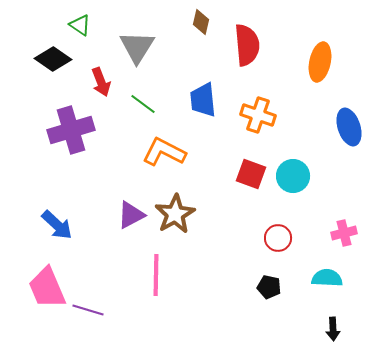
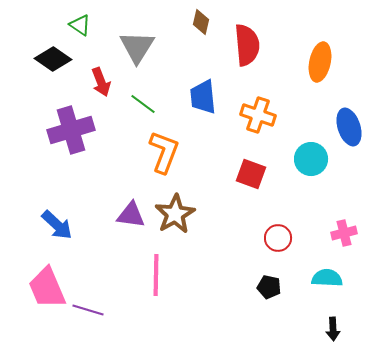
blue trapezoid: moved 3 px up
orange L-shape: rotated 84 degrees clockwise
cyan circle: moved 18 px right, 17 px up
purple triangle: rotated 36 degrees clockwise
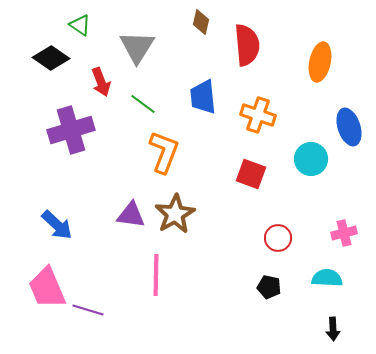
black diamond: moved 2 px left, 1 px up
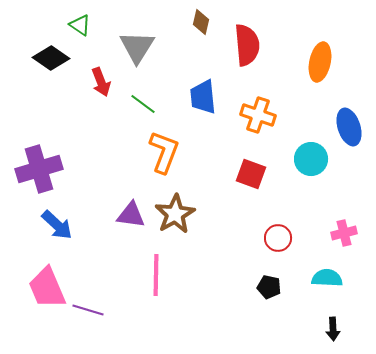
purple cross: moved 32 px left, 39 px down
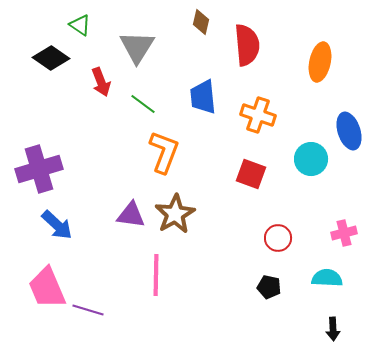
blue ellipse: moved 4 px down
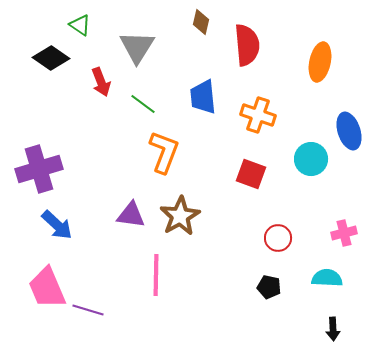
brown star: moved 5 px right, 2 px down
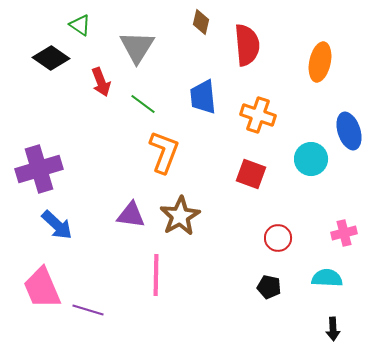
pink trapezoid: moved 5 px left
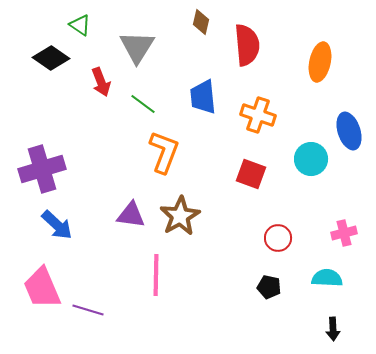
purple cross: moved 3 px right
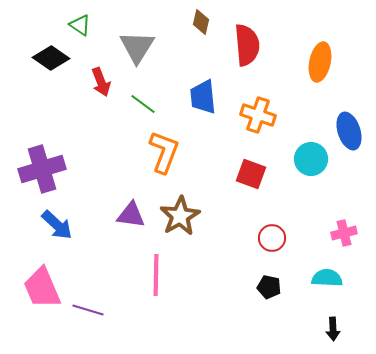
red circle: moved 6 px left
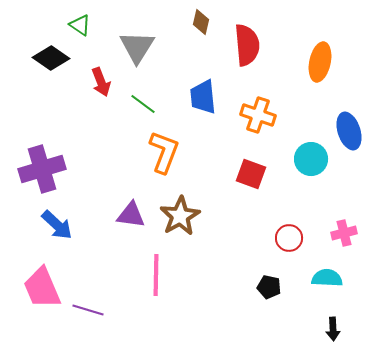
red circle: moved 17 px right
